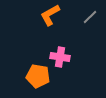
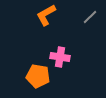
orange L-shape: moved 4 px left
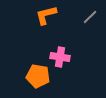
orange L-shape: rotated 15 degrees clockwise
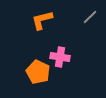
orange L-shape: moved 4 px left, 5 px down
orange pentagon: moved 4 px up; rotated 15 degrees clockwise
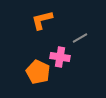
gray line: moved 10 px left, 21 px down; rotated 14 degrees clockwise
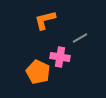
orange L-shape: moved 3 px right
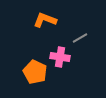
orange L-shape: rotated 35 degrees clockwise
orange pentagon: moved 3 px left
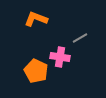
orange L-shape: moved 9 px left, 1 px up
orange pentagon: moved 1 px right, 1 px up
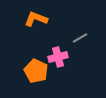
pink cross: moved 2 px left; rotated 24 degrees counterclockwise
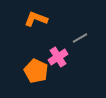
pink cross: rotated 18 degrees counterclockwise
